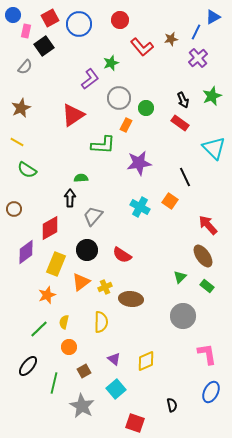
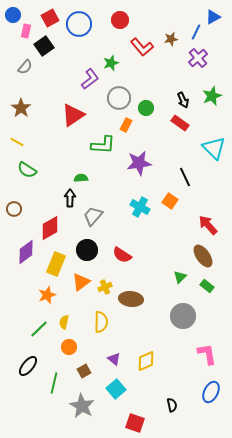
brown star at (21, 108): rotated 12 degrees counterclockwise
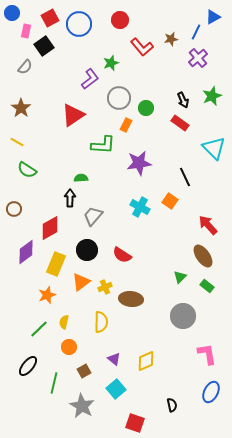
blue circle at (13, 15): moved 1 px left, 2 px up
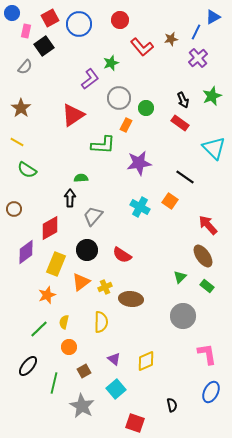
black line at (185, 177): rotated 30 degrees counterclockwise
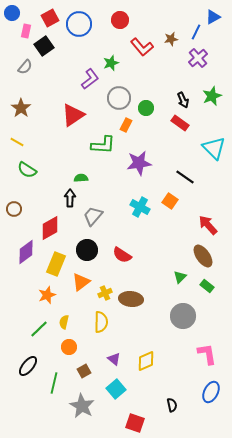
yellow cross at (105, 287): moved 6 px down
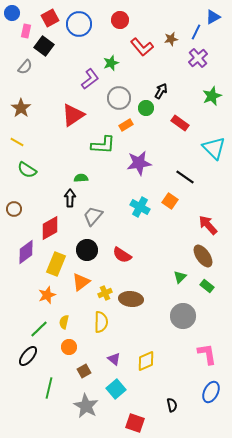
black square at (44, 46): rotated 18 degrees counterclockwise
black arrow at (183, 100): moved 22 px left, 9 px up; rotated 126 degrees counterclockwise
orange rectangle at (126, 125): rotated 32 degrees clockwise
black ellipse at (28, 366): moved 10 px up
green line at (54, 383): moved 5 px left, 5 px down
gray star at (82, 406): moved 4 px right
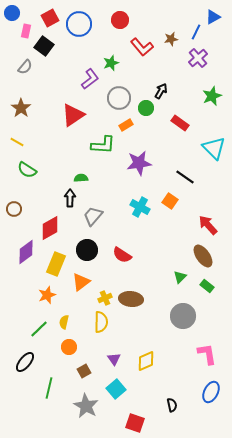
yellow cross at (105, 293): moved 5 px down
black ellipse at (28, 356): moved 3 px left, 6 px down
purple triangle at (114, 359): rotated 16 degrees clockwise
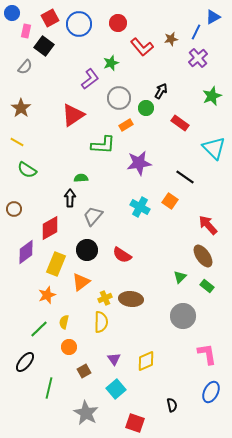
red circle at (120, 20): moved 2 px left, 3 px down
gray star at (86, 406): moved 7 px down
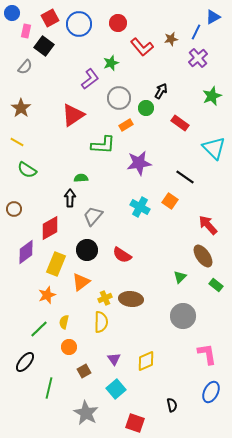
green rectangle at (207, 286): moved 9 px right, 1 px up
